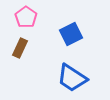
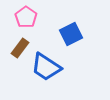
brown rectangle: rotated 12 degrees clockwise
blue trapezoid: moved 26 px left, 11 px up
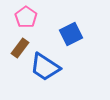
blue trapezoid: moved 1 px left
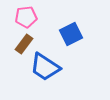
pink pentagon: rotated 30 degrees clockwise
brown rectangle: moved 4 px right, 4 px up
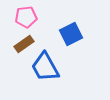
brown rectangle: rotated 18 degrees clockwise
blue trapezoid: rotated 28 degrees clockwise
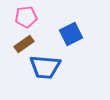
blue trapezoid: rotated 56 degrees counterclockwise
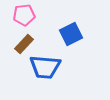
pink pentagon: moved 2 px left, 2 px up
brown rectangle: rotated 12 degrees counterclockwise
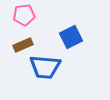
blue square: moved 3 px down
brown rectangle: moved 1 px left, 1 px down; rotated 24 degrees clockwise
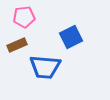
pink pentagon: moved 2 px down
brown rectangle: moved 6 px left
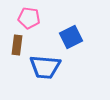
pink pentagon: moved 5 px right, 1 px down; rotated 15 degrees clockwise
brown rectangle: rotated 60 degrees counterclockwise
